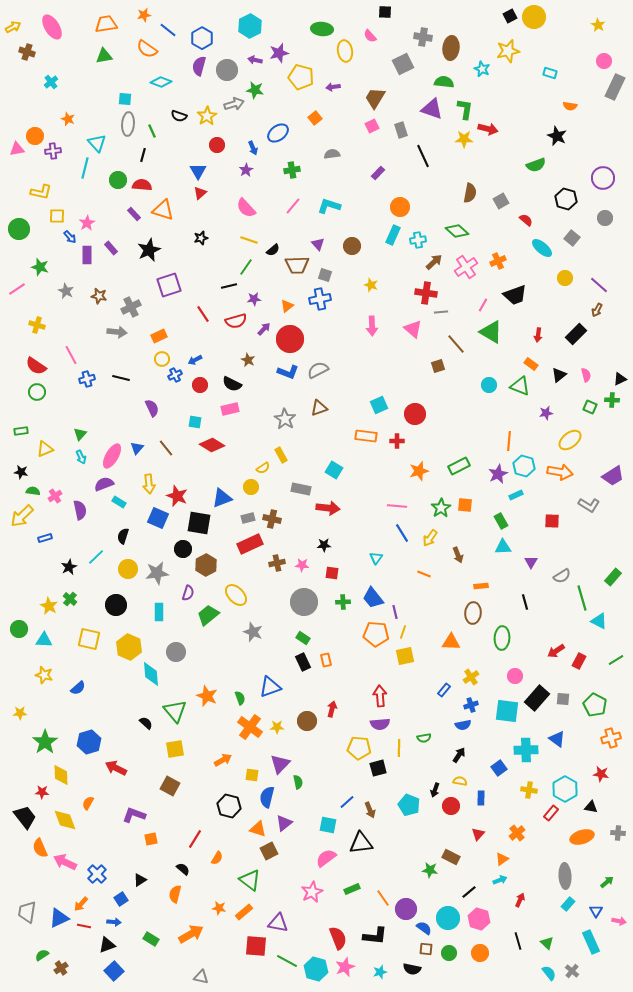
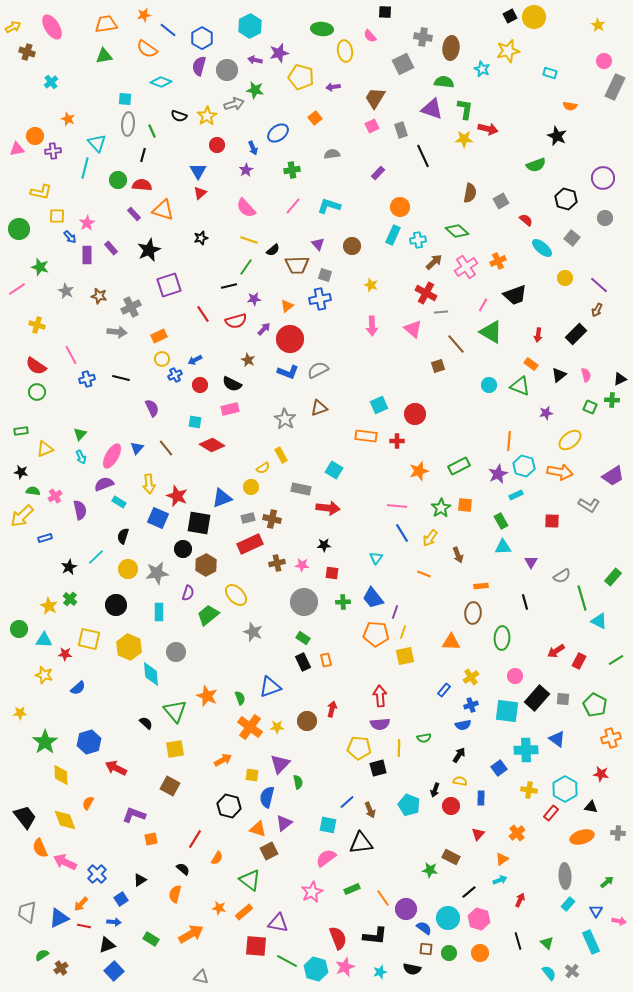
red cross at (426, 293): rotated 20 degrees clockwise
purple line at (395, 612): rotated 32 degrees clockwise
red star at (42, 792): moved 23 px right, 138 px up
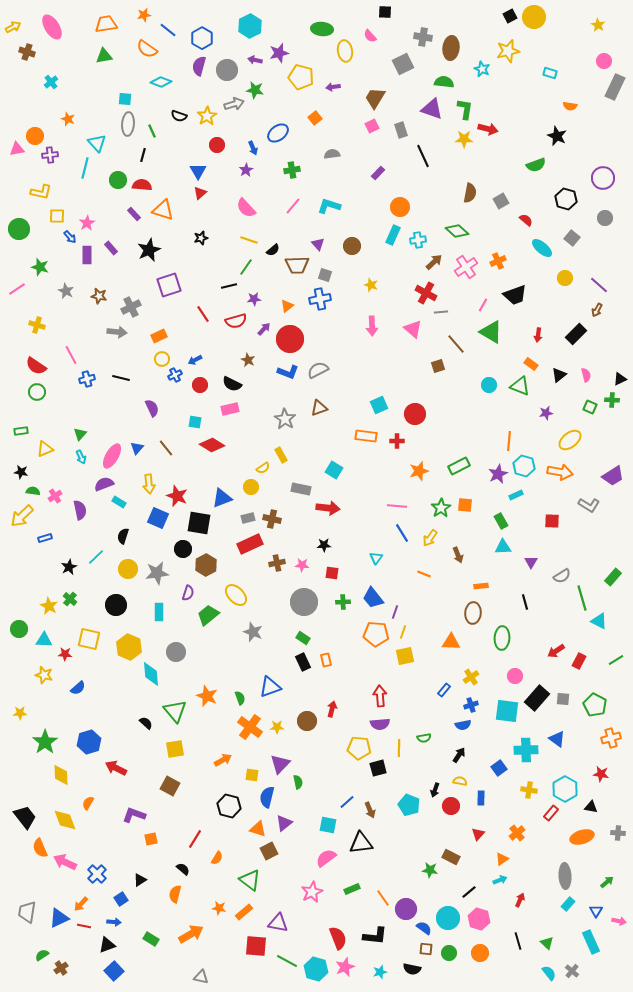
purple cross at (53, 151): moved 3 px left, 4 px down
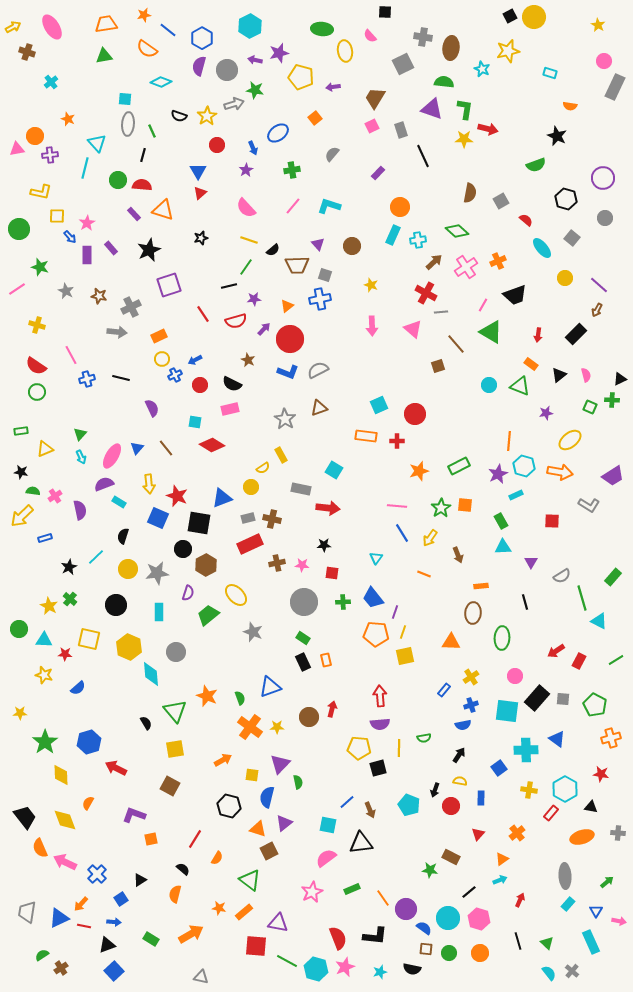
gray semicircle at (332, 154): rotated 42 degrees counterclockwise
cyan ellipse at (542, 248): rotated 10 degrees clockwise
brown circle at (307, 721): moved 2 px right, 4 px up
black semicircle at (146, 723): rotated 16 degrees clockwise
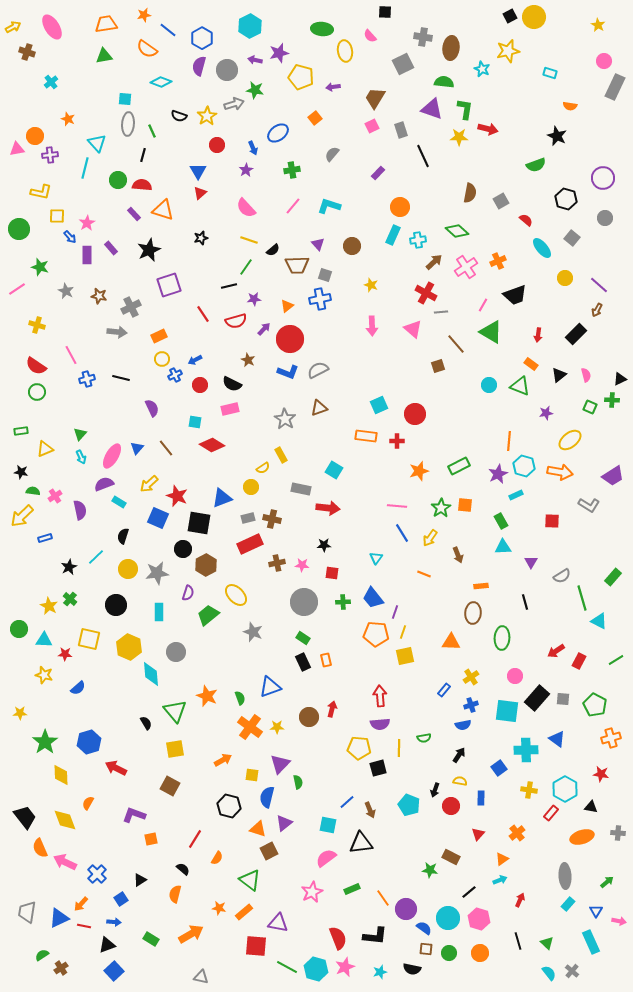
yellow star at (464, 139): moved 5 px left, 2 px up
yellow arrow at (149, 484): rotated 54 degrees clockwise
green line at (287, 961): moved 6 px down
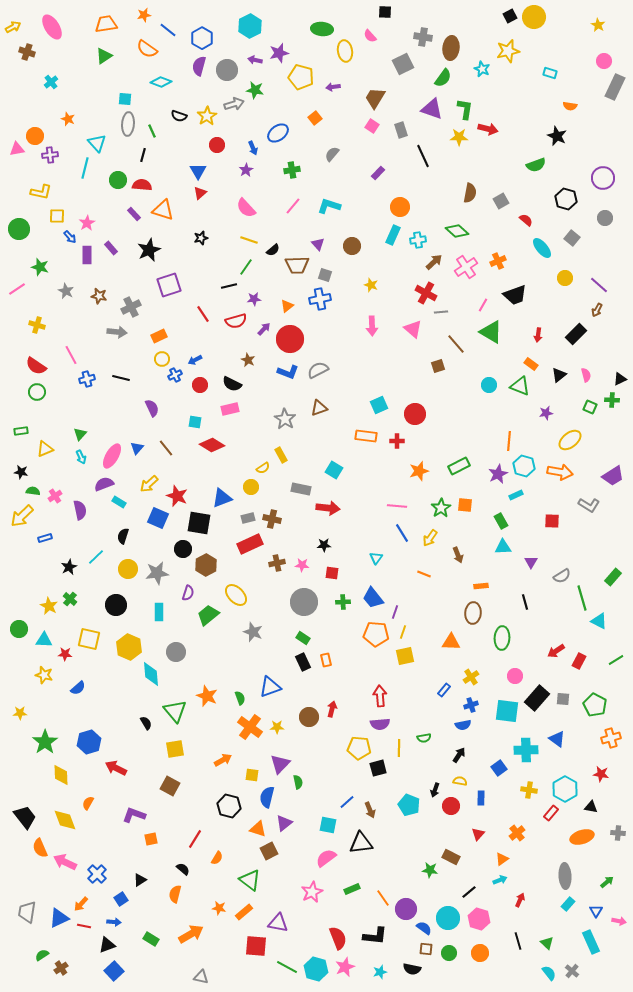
green triangle at (104, 56): rotated 24 degrees counterclockwise
green semicircle at (444, 82): moved 1 px left, 4 px up; rotated 120 degrees clockwise
pink square at (372, 126): rotated 32 degrees counterclockwise
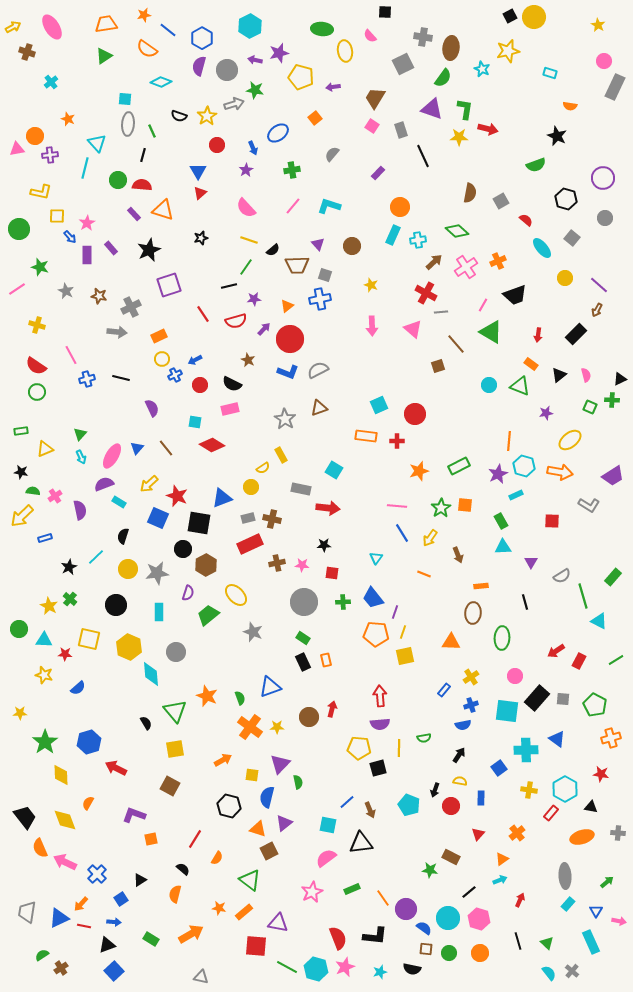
green line at (582, 598): moved 1 px right, 2 px up
